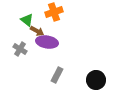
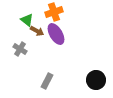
purple ellipse: moved 9 px right, 8 px up; rotated 50 degrees clockwise
gray rectangle: moved 10 px left, 6 px down
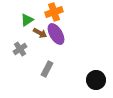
green triangle: rotated 48 degrees clockwise
brown arrow: moved 3 px right, 2 px down
gray cross: rotated 24 degrees clockwise
gray rectangle: moved 12 px up
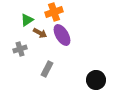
purple ellipse: moved 6 px right, 1 px down
gray cross: rotated 16 degrees clockwise
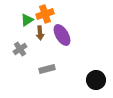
orange cross: moved 9 px left, 2 px down
brown arrow: rotated 56 degrees clockwise
gray cross: rotated 16 degrees counterclockwise
gray rectangle: rotated 49 degrees clockwise
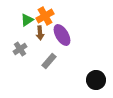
orange cross: moved 2 px down; rotated 12 degrees counterclockwise
gray rectangle: moved 2 px right, 8 px up; rotated 35 degrees counterclockwise
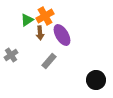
gray cross: moved 9 px left, 6 px down
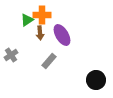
orange cross: moved 3 px left, 1 px up; rotated 30 degrees clockwise
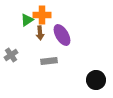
gray rectangle: rotated 42 degrees clockwise
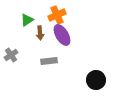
orange cross: moved 15 px right; rotated 24 degrees counterclockwise
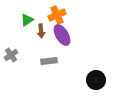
brown arrow: moved 1 px right, 2 px up
